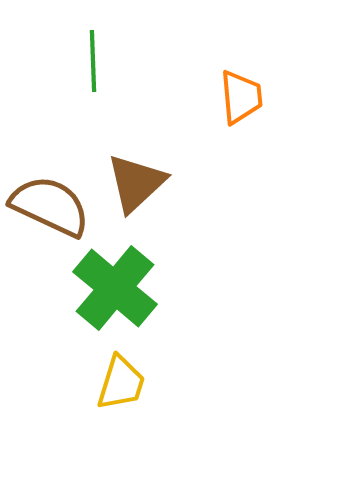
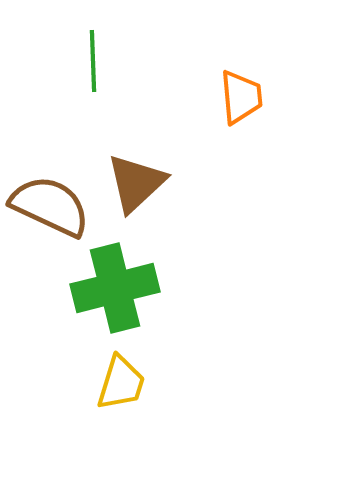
green cross: rotated 36 degrees clockwise
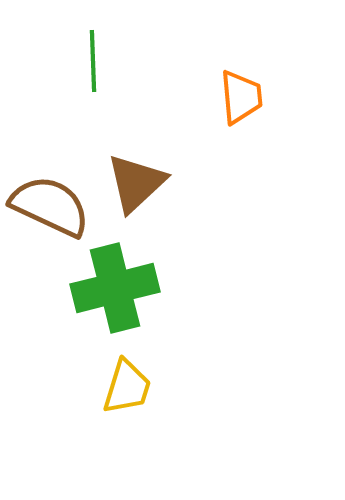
yellow trapezoid: moved 6 px right, 4 px down
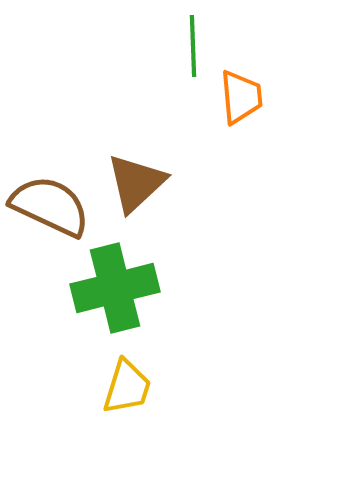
green line: moved 100 px right, 15 px up
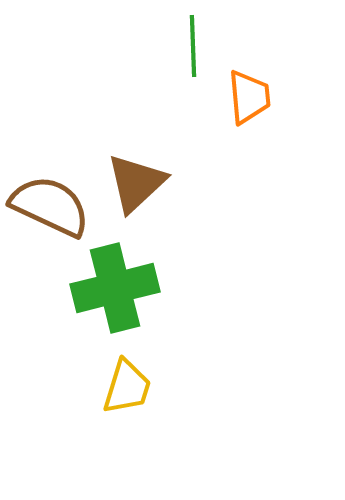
orange trapezoid: moved 8 px right
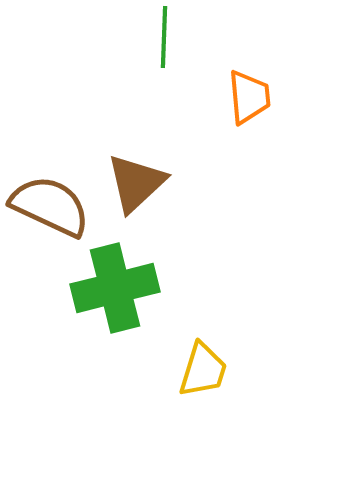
green line: moved 29 px left, 9 px up; rotated 4 degrees clockwise
yellow trapezoid: moved 76 px right, 17 px up
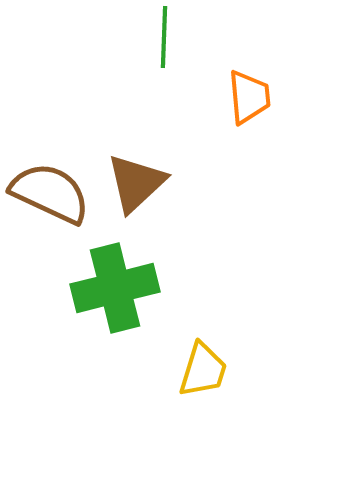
brown semicircle: moved 13 px up
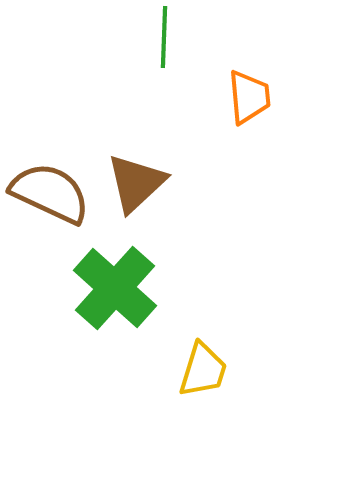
green cross: rotated 34 degrees counterclockwise
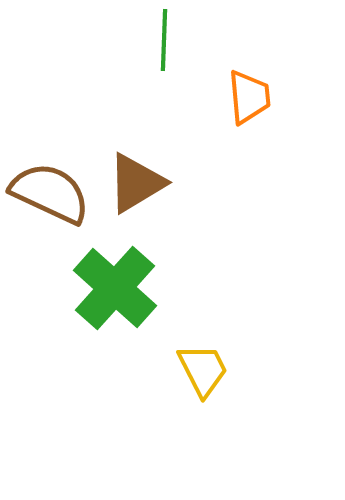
green line: moved 3 px down
brown triangle: rotated 12 degrees clockwise
yellow trapezoid: rotated 44 degrees counterclockwise
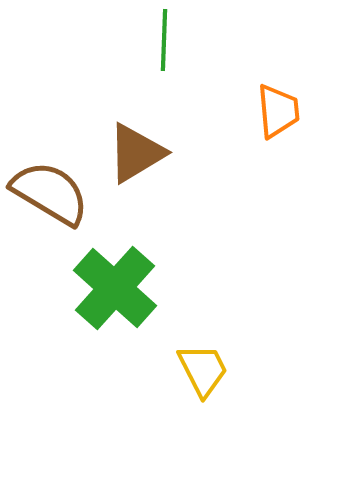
orange trapezoid: moved 29 px right, 14 px down
brown triangle: moved 30 px up
brown semicircle: rotated 6 degrees clockwise
